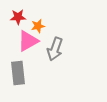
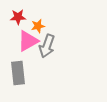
gray arrow: moved 8 px left, 3 px up
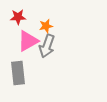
orange star: moved 8 px right
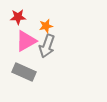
pink triangle: moved 2 px left
gray rectangle: moved 6 px right, 1 px up; rotated 60 degrees counterclockwise
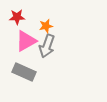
red star: moved 1 px left
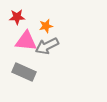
pink triangle: rotated 35 degrees clockwise
gray arrow: rotated 45 degrees clockwise
